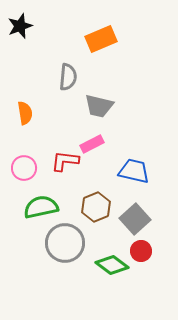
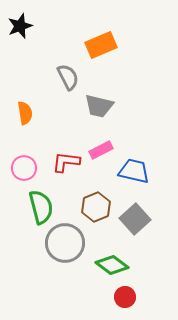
orange rectangle: moved 6 px down
gray semicircle: rotated 32 degrees counterclockwise
pink rectangle: moved 9 px right, 6 px down
red L-shape: moved 1 px right, 1 px down
green semicircle: rotated 88 degrees clockwise
red circle: moved 16 px left, 46 px down
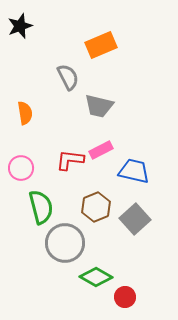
red L-shape: moved 4 px right, 2 px up
pink circle: moved 3 px left
green diamond: moved 16 px left, 12 px down; rotated 8 degrees counterclockwise
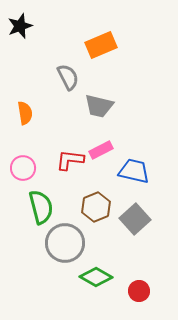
pink circle: moved 2 px right
red circle: moved 14 px right, 6 px up
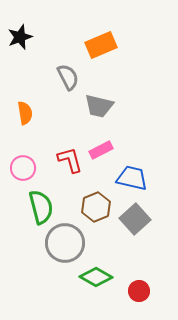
black star: moved 11 px down
red L-shape: rotated 68 degrees clockwise
blue trapezoid: moved 2 px left, 7 px down
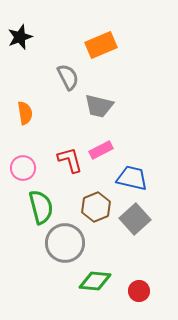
green diamond: moved 1 px left, 4 px down; rotated 24 degrees counterclockwise
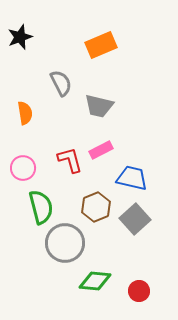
gray semicircle: moved 7 px left, 6 px down
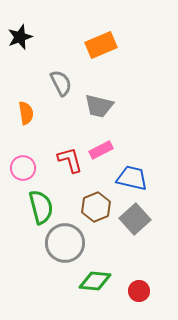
orange semicircle: moved 1 px right
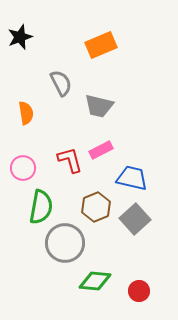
green semicircle: rotated 24 degrees clockwise
